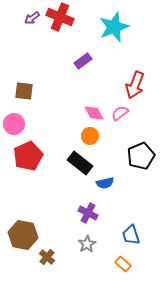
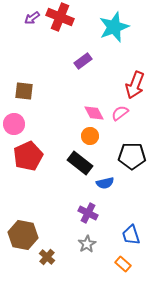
black pentagon: moved 9 px left; rotated 24 degrees clockwise
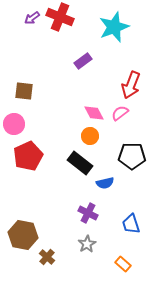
red arrow: moved 4 px left
blue trapezoid: moved 11 px up
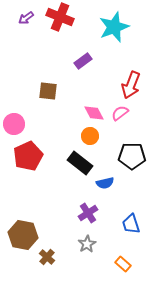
purple arrow: moved 6 px left
brown square: moved 24 px right
purple cross: rotated 30 degrees clockwise
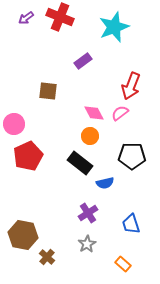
red arrow: moved 1 px down
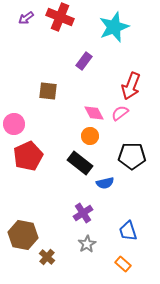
purple rectangle: moved 1 px right; rotated 18 degrees counterclockwise
purple cross: moved 5 px left
blue trapezoid: moved 3 px left, 7 px down
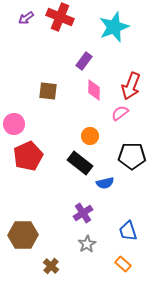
pink diamond: moved 23 px up; rotated 30 degrees clockwise
brown hexagon: rotated 12 degrees counterclockwise
brown cross: moved 4 px right, 9 px down
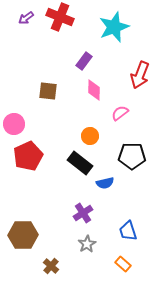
red arrow: moved 9 px right, 11 px up
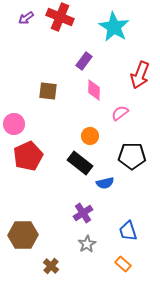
cyan star: rotated 20 degrees counterclockwise
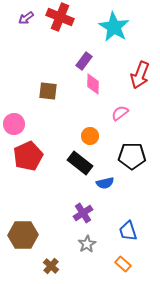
pink diamond: moved 1 px left, 6 px up
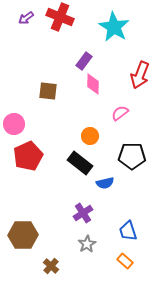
orange rectangle: moved 2 px right, 3 px up
